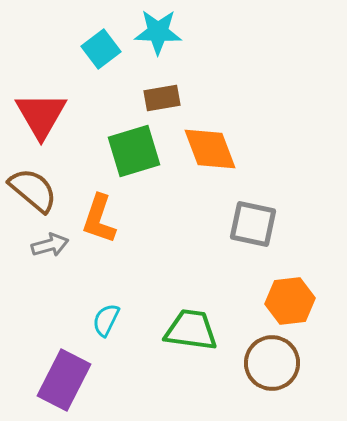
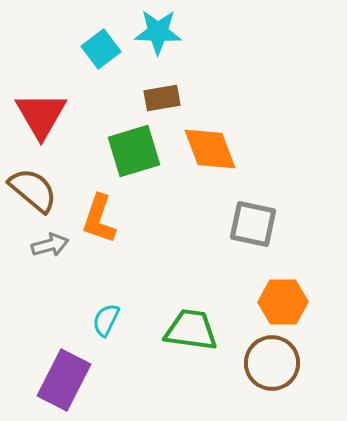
orange hexagon: moved 7 px left, 1 px down; rotated 6 degrees clockwise
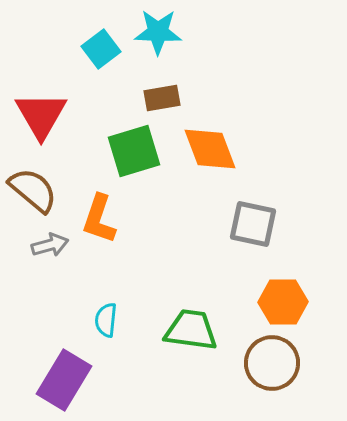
cyan semicircle: rotated 20 degrees counterclockwise
purple rectangle: rotated 4 degrees clockwise
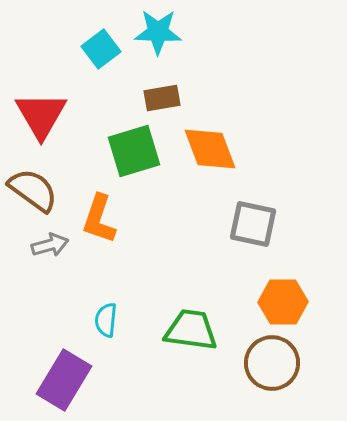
brown semicircle: rotated 4 degrees counterclockwise
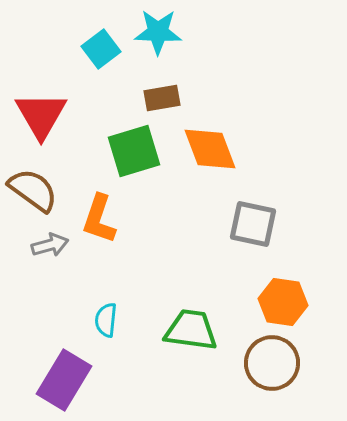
orange hexagon: rotated 9 degrees clockwise
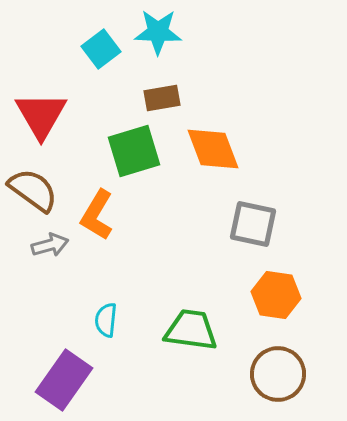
orange diamond: moved 3 px right
orange L-shape: moved 2 px left, 4 px up; rotated 12 degrees clockwise
orange hexagon: moved 7 px left, 7 px up
brown circle: moved 6 px right, 11 px down
purple rectangle: rotated 4 degrees clockwise
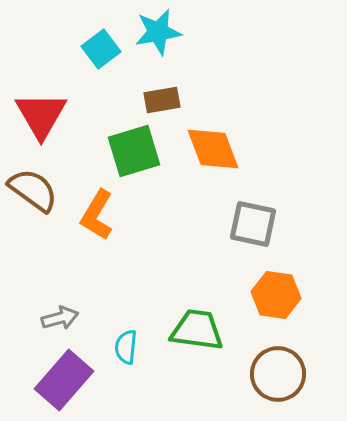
cyan star: rotated 12 degrees counterclockwise
brown rectangle: moved 2 px down
gray arrow: moved 10 px right, 73 px down
cyan semicircle: moved 20 px right, 27 px down
green trapezoid: moved 6 px right
purple rectangle: rotated 6 degrees clockwise
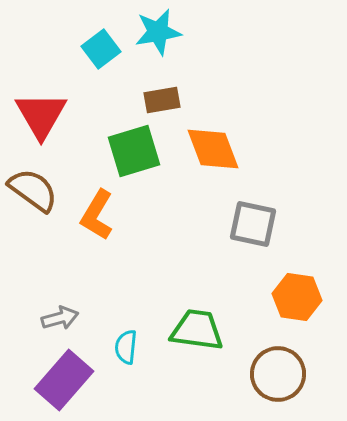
orange hexagon: moved 21 px right, 2 px down
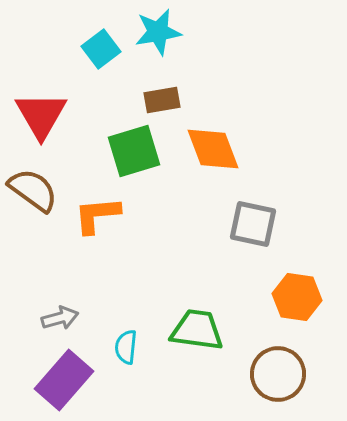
orange L-shape: rotated 54 degrees clockwise
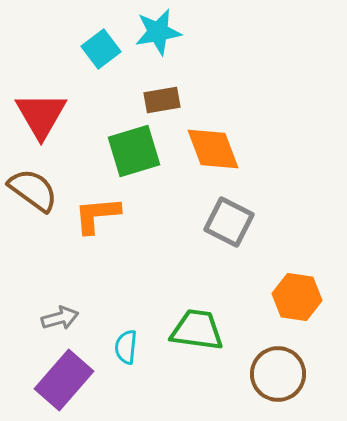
gray square: moved 24 px left, 2 px up; rotated 15 degrees clockwise
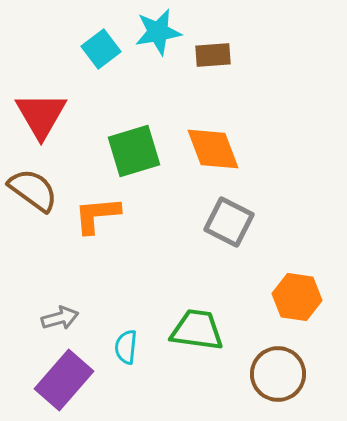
brown rectangle: moved 51 px right, 45 px up; rotated 6 degrees clockwise
